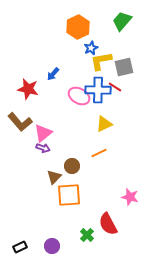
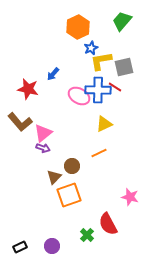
orange square: rotated 15 degrees counterclockwise
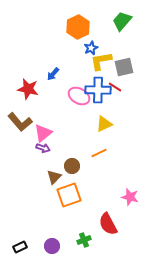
green cross: moved 3 px left, 5 px down; rotated 24 degrees clockwise
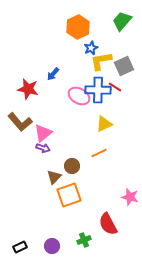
gray square: moved 1 px up; rotated 12 degrees counterclockwise
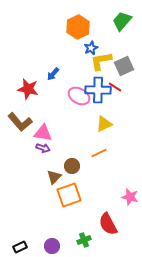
pink triangle: rotated 48 degrees clockwise
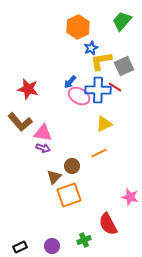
blue arrow: moved 17 px right, 8 px down
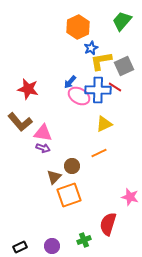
red semicircle: rotated 45 degrees clockwise
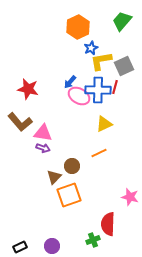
red line: rotated 72 degrees clockwise
red semicircle: rotated 15 degrees counterclockwise
green cross: moved 9 px right
